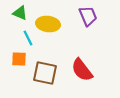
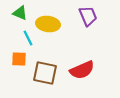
red semicircle: rotated 75 degrees counterclockwise
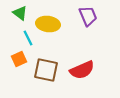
green triangle: rotated 14 degrees clockwise
orange square: rotated 28 degrees counterclockwise
brown square: moved 1 px right, 3 px up
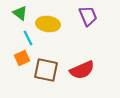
orange square: moved 3 px right, 1 px up
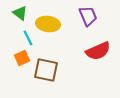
red semicircle: moved 16 px right, 19 px up
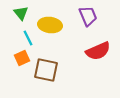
green triangle: moved 1 px right; rotated 14 degrees clockwise
yellow ellipse: moved 2 px right, 1 px down
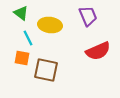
green triangle: rotated 14 degrees counterclockwise
orange square: rotated 35 degrees clockwise
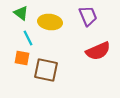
yellow ellipse: moved 3 px up
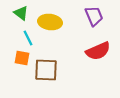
purple trapezoid: moved 6 px right
brown square: rotated 10 degrees counterclockwise
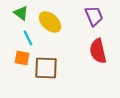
yellow ellipse: rotated 35 degrees clockwise
red semicircle: rotated 100 degrees clockwise
brown square: moved 2 px up
